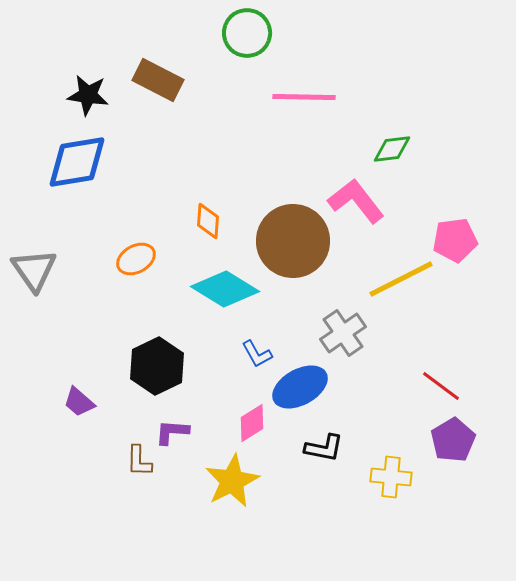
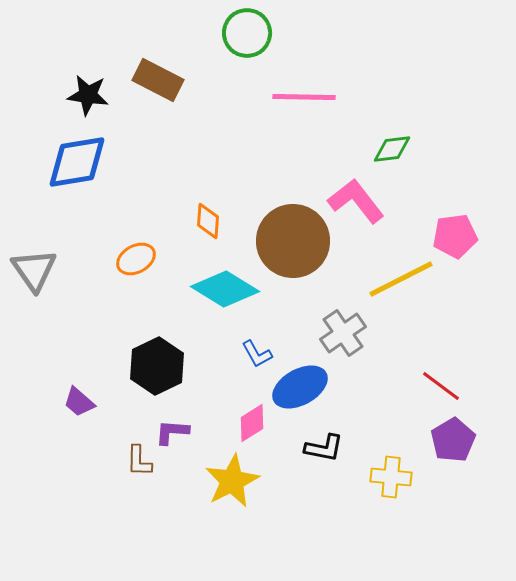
pink pentagon: moved 4 px up
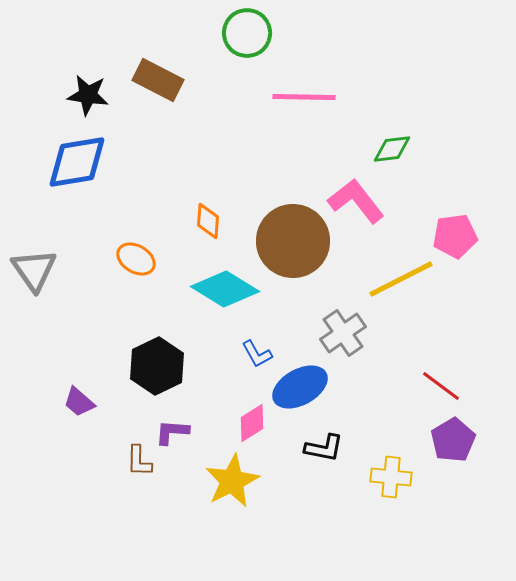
orange ellipse: rotated 60 degrees clockwise
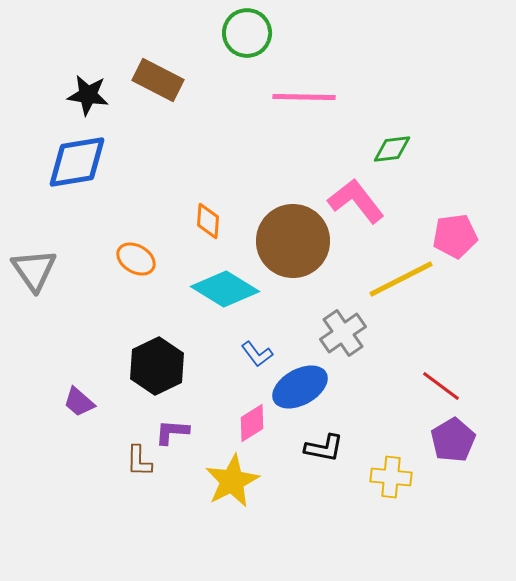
blue L-shape: rotated 8 degrees counterclockwise
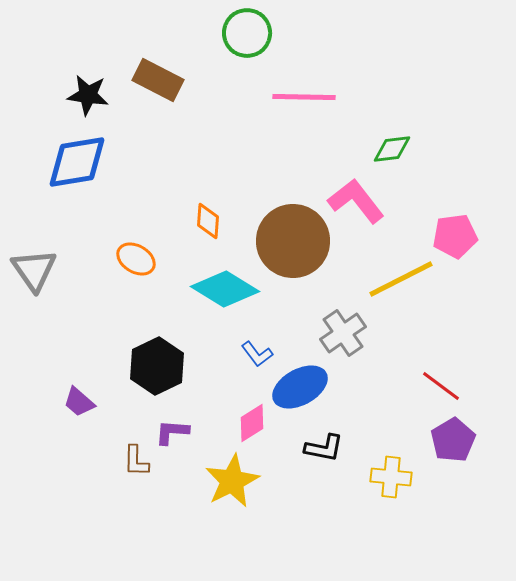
brown L-shape: moved 3 px left
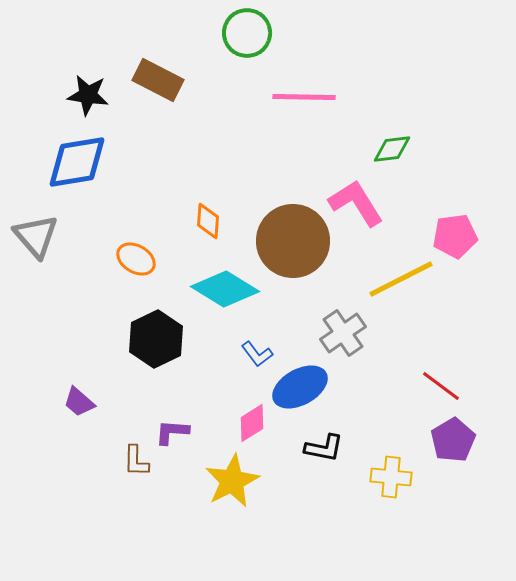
pink L-shape: moved 2 px down; rotated 6 degrees clockwise
gray triangle: moved 2 px right, 34 px up; rotated 6 degrees counterclockwise
black hexagon: moved 1 px left, 27 px up
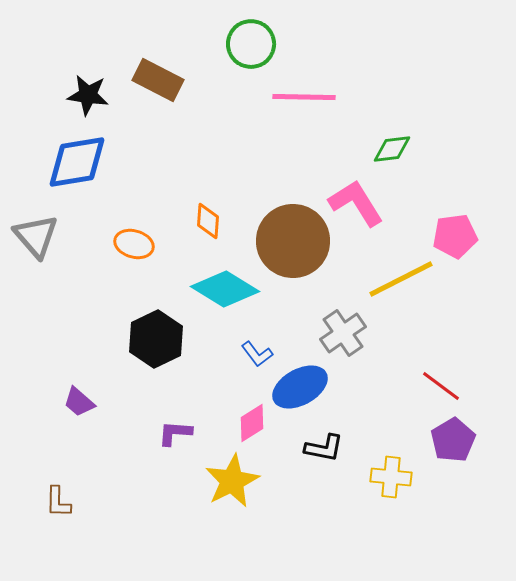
green circle: moved 4 px right, 11 px down
orange ellipse: moved 2 px left, 15 px up; rotated 15 degrees counterclockwise
purple L-shape: moved 3 px right, 1 px down
brown L-shape: moved 78 px left, 41 px down
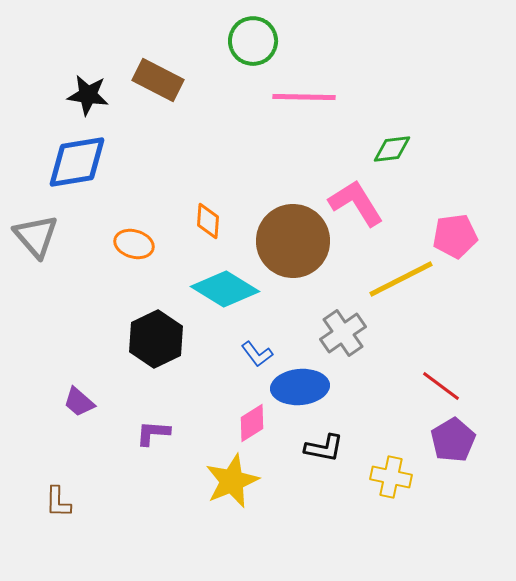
green circle: moved 2 px right, 3 px up
blue ellipse: rotated 24 degrees clockwise
purple L-shape: moved 22 px left
yellow cross: rotated 6 degrees clockwise
yellow star: rotated 4 degrees clockwise
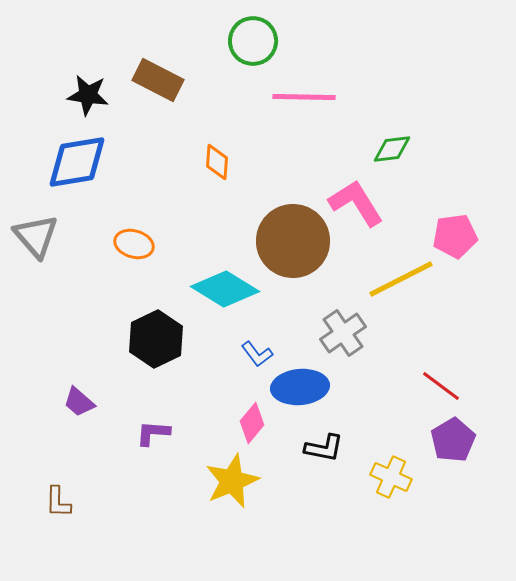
orange diamond: moved 9 px right, 59 px up
pink diamond: rotated 18 degrees counterclockwise
yellow cross: rotated 12 degrees clockwise
